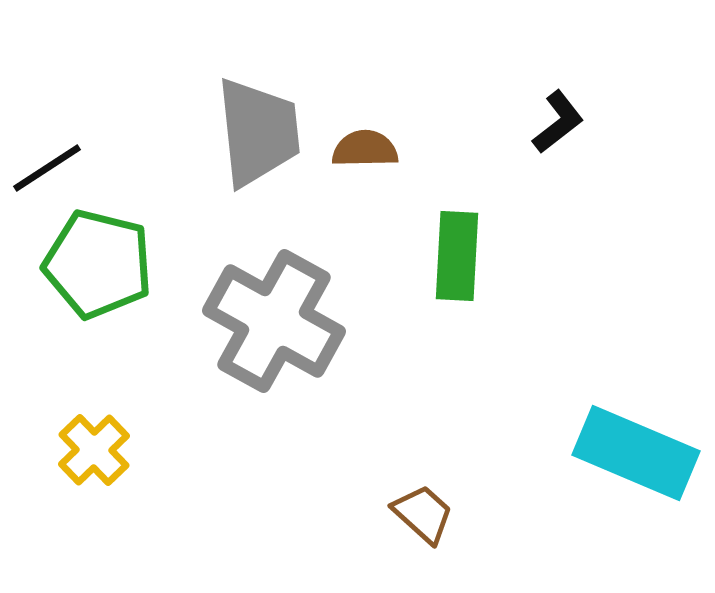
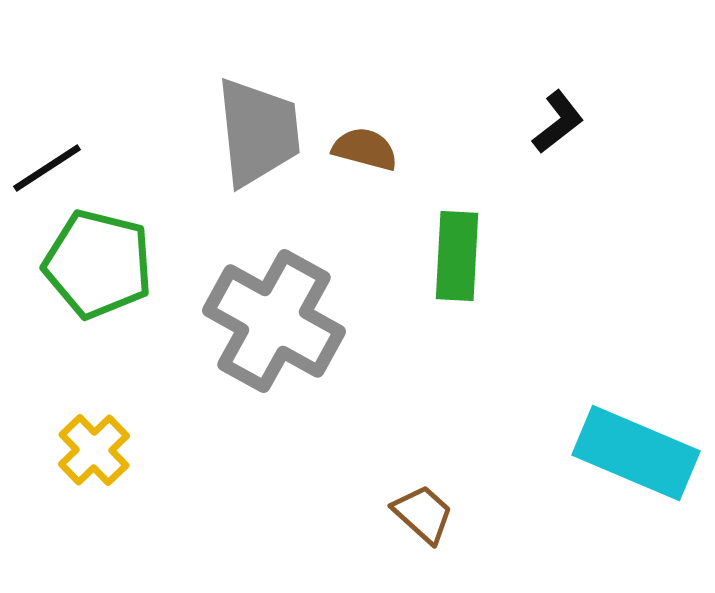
brown semicircle: rotated 16 degrees clockwise
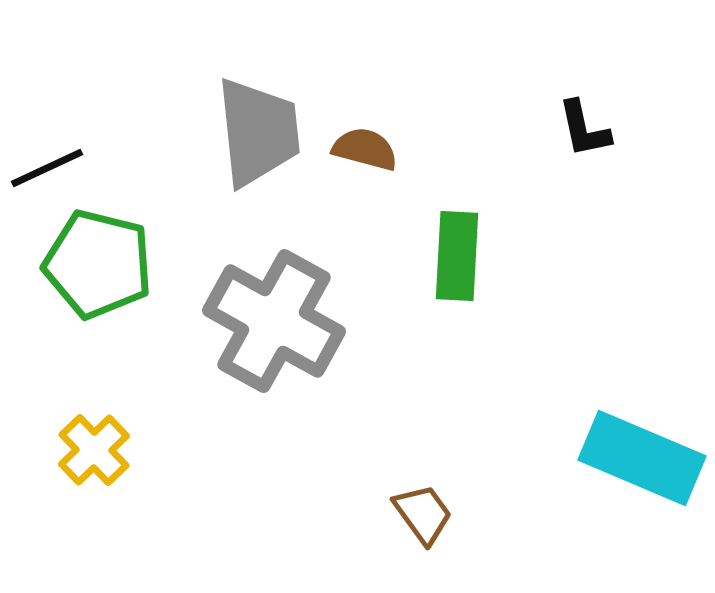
black L-shape: moved 26 px right, 7 px down; rotated 116 degrees clockwise
black line: rotated 8 degrees clockwise
cyan rectangle: moved 6 px right, 5 px down
brown trapezoid: rotated 12 degrees clockwise
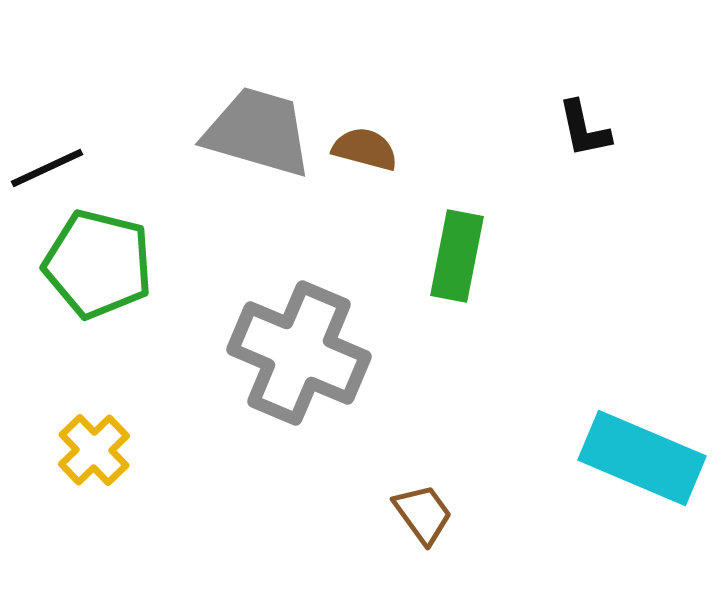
gray trapezoid: rotated 68 degrees counterclockwise
green rectangle: rotated 8 degrees clockwise
gray cross: moved 25 px right, 32 px down; rotated 6 degrees counterclockwise
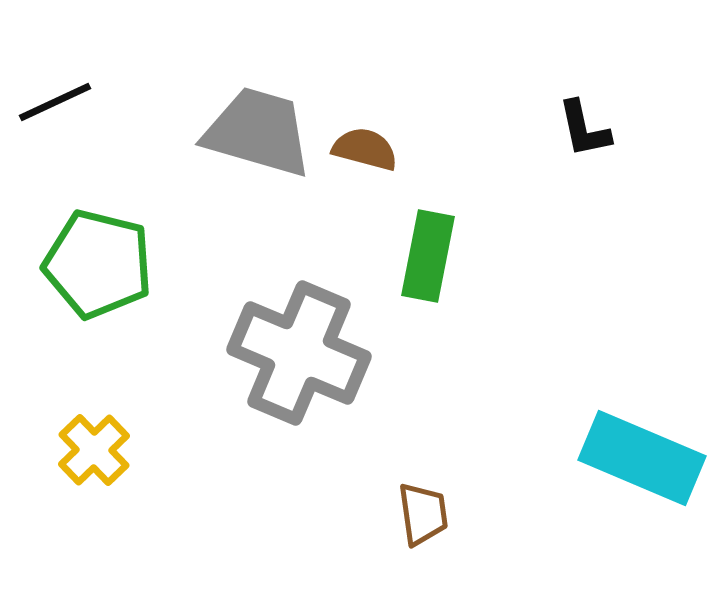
black line: moved 8 px right, 66 px up
green rectangle: moved 29 px left
brown trapezoid: rotated 28 degrees clockwise
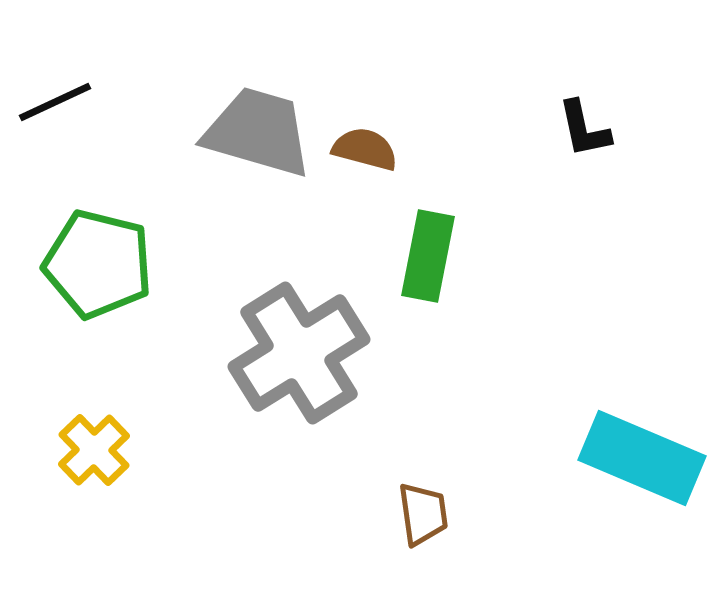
gray cross: rotated 35 degrees clockwise
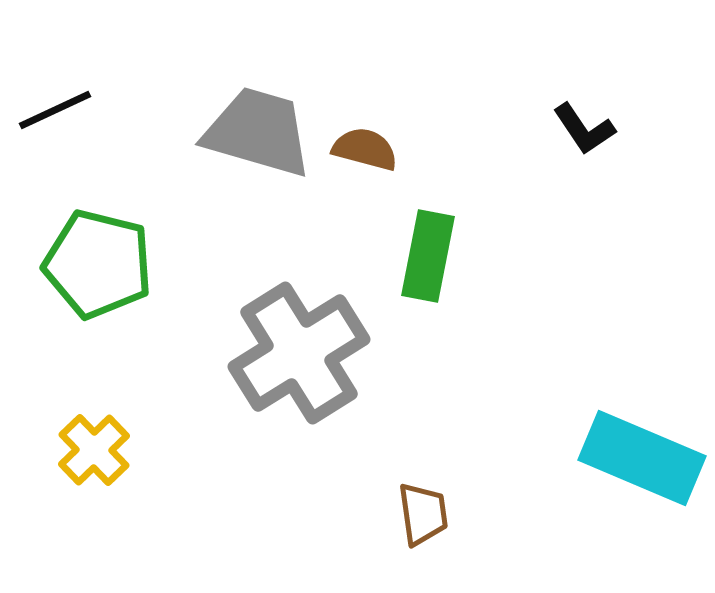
black line: moved 8 px down
black L-shape: rotated 22 degrees counterclockwise
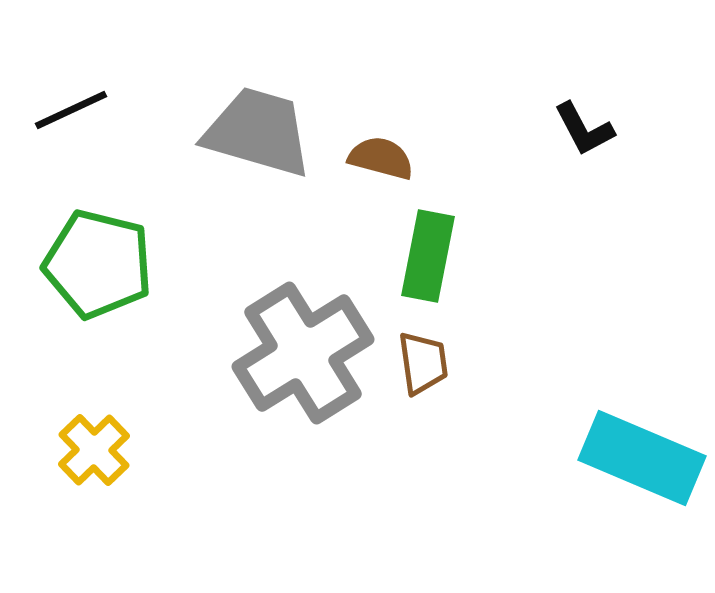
black line: moved 16 px right
black L-shape: rotated 6 degrees clockwise
brown semicircle: moved 16 px right, 9 px down
gray cross: moved 4 px right
brown trapezoid: moved 151 px up
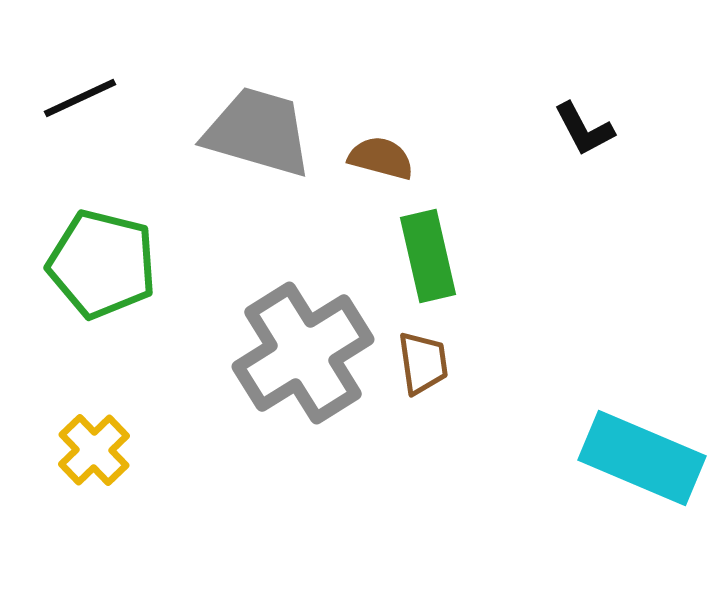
black line: moved 9 px right, 12 px up
green rectangle: rotated 24 degrees counterclockwise
green pentagon: moved 4 px right
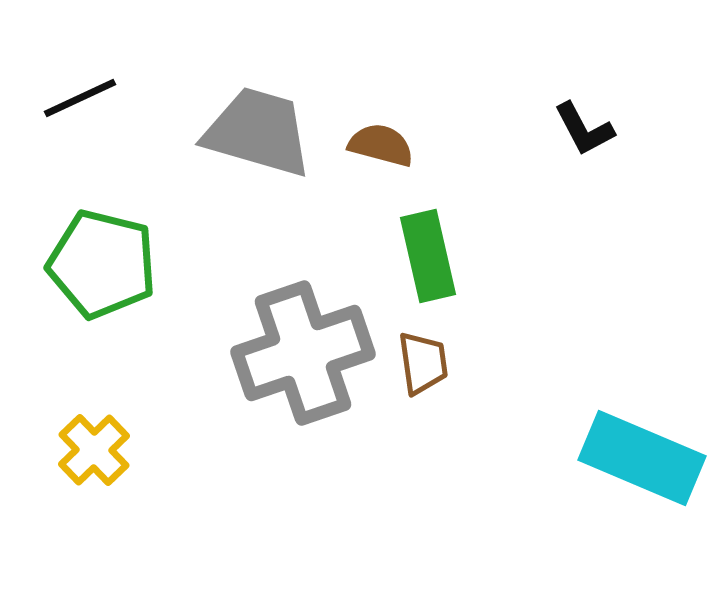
brown semicircle: moved 13 px up
gray cross: rotated 13 degrees clockwise
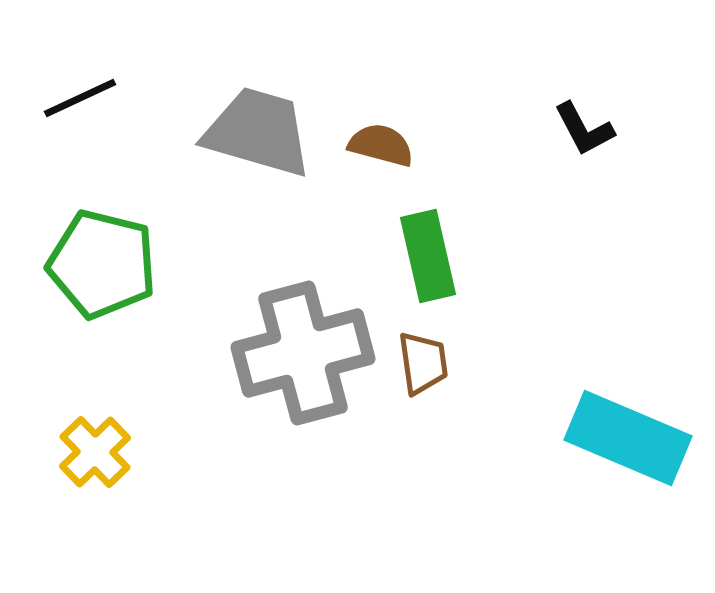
gray cross: rotated 4 degrees clockwise
yellow cross: moved 1 px right, 2 px down
cyan rectangle: moved 14 px left, 20 px up
